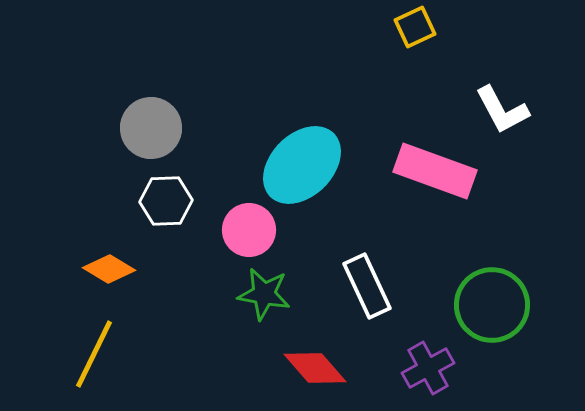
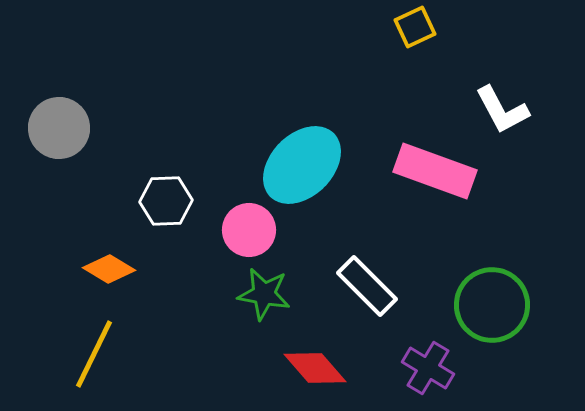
gray circle: moved 92 px left
white rectangle: rotated 20 degrees counterclockwise
purple cross: rotated 30 degrees counterclockwise
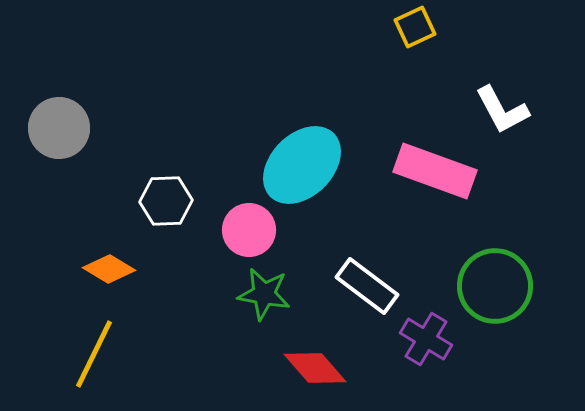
white rectangle: rotated 8 degrees counterclockwise
green circle: moved 3 px right, 19 px up
purple cross: moved 2 px left, 29 px up
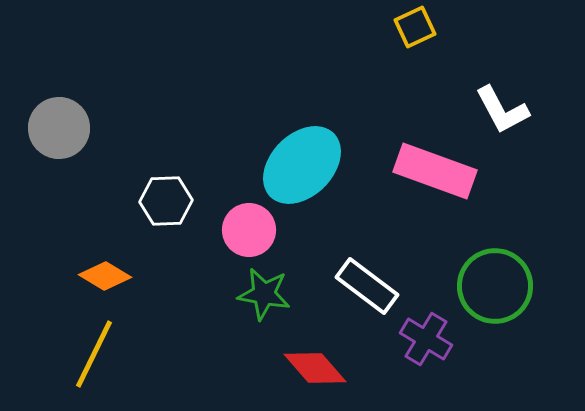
orange diamond: moved 4 px left, 7 px down
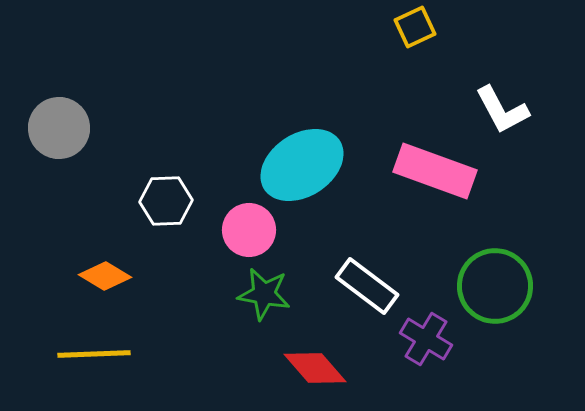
cyan ellipse: rotated 12 degrees clockwise
yellow line: rotated 62 degrees clockwise
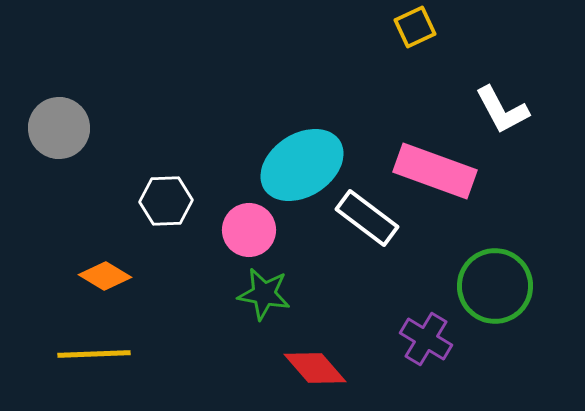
white rectangle: moved 68 px up
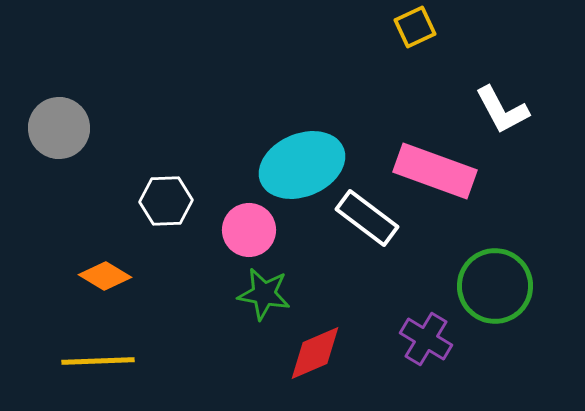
cyan ellipse: rotated 10 degrees clockwise
yellow line: moved 4 px right, 7 px down
red diamond: moved 15 px up; rotated 72 degrees counterclockwise
